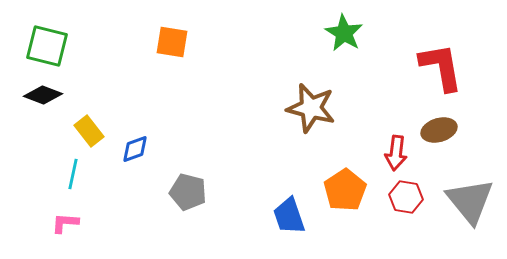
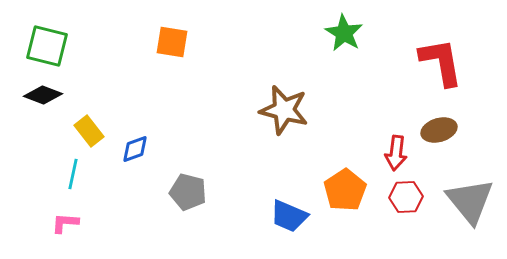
red L-shape: moved 5 px up
brown star: moved 27 px left, 2 px down
red hexagon: rotated 12 degrees counterclockwise
blue trapezoid: rotated 48 degrees counterclockwise
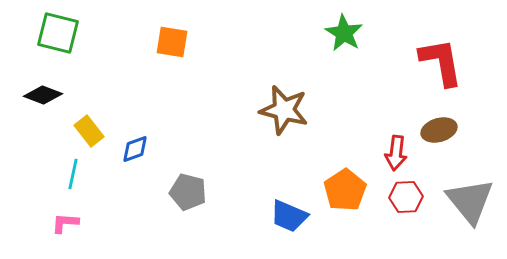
green square: moved 11 px right, 13 px up
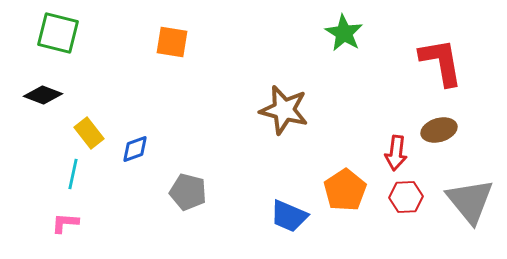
yellow rectangle: moved 2 px down
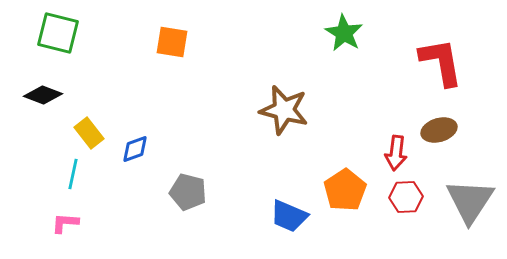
gray triangle: rotated 12 degrees clockwise
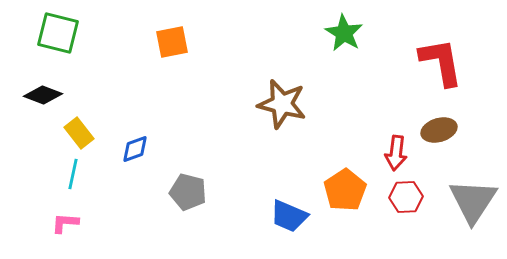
orange square: rotated 20 degrees counterclockwise
brown star: moved 2 px left, 6 px up
yellow rectangle: moved 10 px left
gray triangle: moved 3 px right
